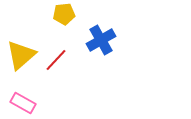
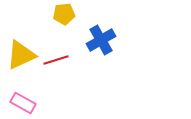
yellow triangle: rotated 16 degrees clockwise
red line: rotated 30 degrees clockwise
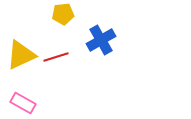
yellow pentagon: moved 1 px left
red line: moved 3 px up
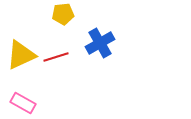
blue cross: moved 1 px left, 3 px down
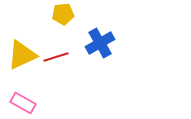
yellow triangle: moved 1 px right
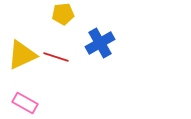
red line: rotated 35 degrees clockwise
pink rectangle: moved 2 px right
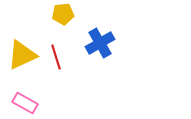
red line: rotated 55 degrees clockwise
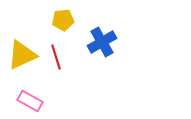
yellow pentagon: moved 6 px down
blue cross: moved 2 px right, 1 px up
pink rectangle: moved 5 px right, 2 px up
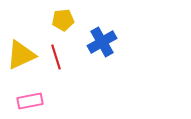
yellow triangle: moved 1 px left
pink rectangle: rotated 40 degrees counterclockwise
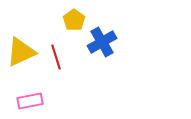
yellow pentagon: moved 11 px right; rotated 30 degrees counterclockwise
yellow triangle: moved 3 px up
